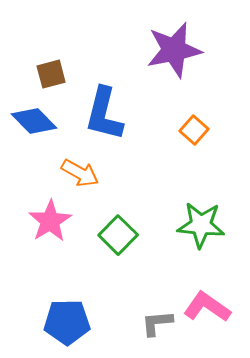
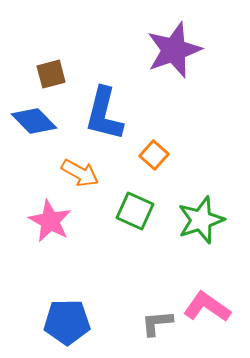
purple star: rotated 8 degrees counterclockwise
orange square: moved 40 px left, 25 px down
pink star: rotated 12 degrees counterclockwise
green star: moved 5 px up; rotated 24 degrees counterclockwise
green square: moved 17 px right, 24 px up; rotated 21 degrees counterclockwise
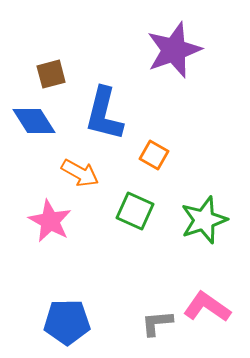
blue diamond: rotated 12 degrees clockwise
orange square: rotated 12 degrees counterclockwise
green star: moved 3 px right
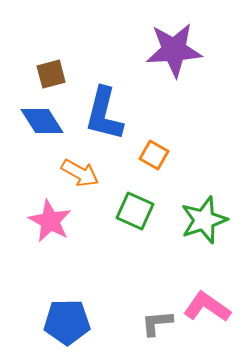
purple star: rotated 16 degrees clockwise
blue diamond: moved 8 px right
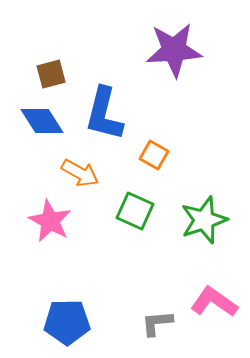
pink L-shape: moved 7 px right, 5 px up
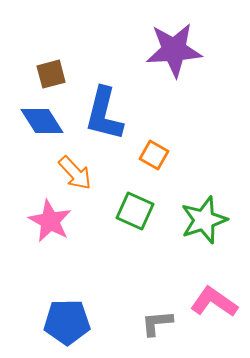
orange arrow: moved 5 px left; rotated 18 degrees clockwise
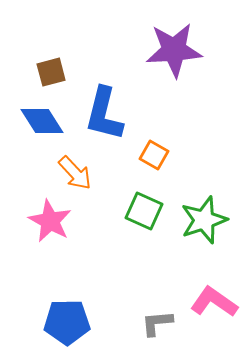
brown square: moved 2 px up
green square: moved 9 px right
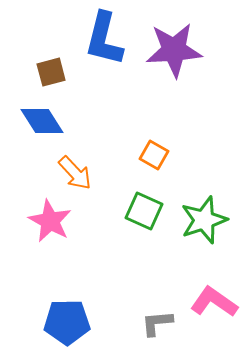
blue L-shape: moved 75 px up
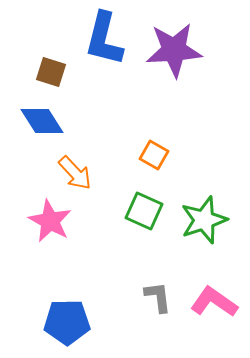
brown square: rotated 32 degrees clockwise
gray L-shape: moved 1 px right, 26 px up; rotated 88 degrees clockwise
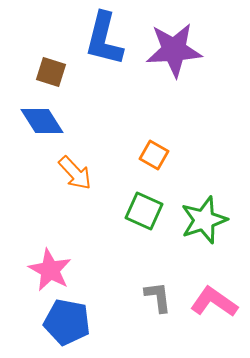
pink star: moved 49 px down
blue pentagon: rotated 12 degrees clockwise
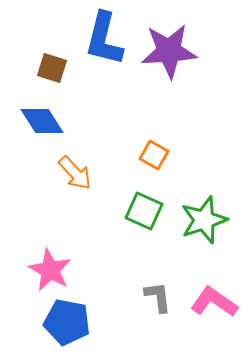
purple star: moved 5 px left, 1 px down
brown square: moved 1 px right, 4 px up
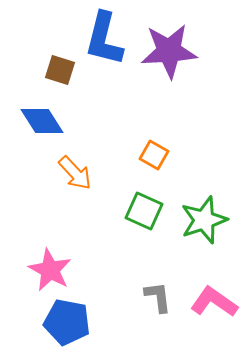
brown square: moved 8 px right, 2 px down
